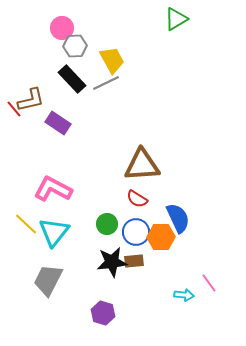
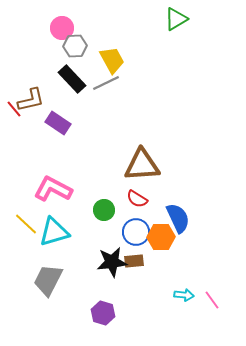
green circle: moved 3 px left, 14 px up
cyan triangle: rotated 36 degrees clockwise
pink line: moved 3 px right, 17 px down
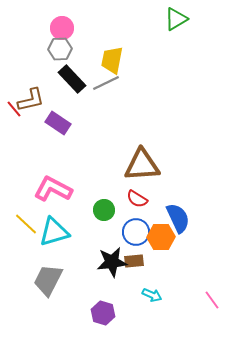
gray hexagon: moved 15 px left, 3 px down
yellow trapezoid: rotated 140 degrees counterclockwise
cyan arrow: moved 32 px left; rotated 18 degrees clockwise
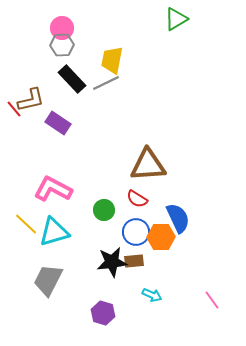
gray hexagon: moved 2 px right, 4 px up
brown triangle: moved 6 px right
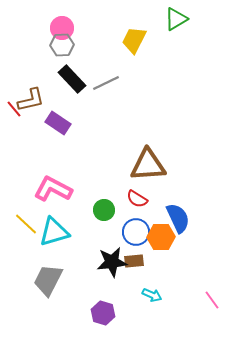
yellow trapezoid: moved 22 px right, 20 px up; rotated 16 degrees clockwise
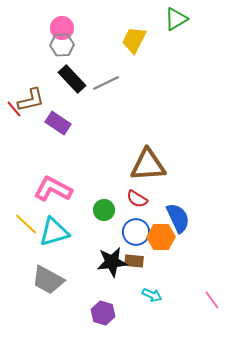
brown rectangle: rotated 12 degrees clockwise
gray trapezoid: rotated 88 degrees counterclockwise
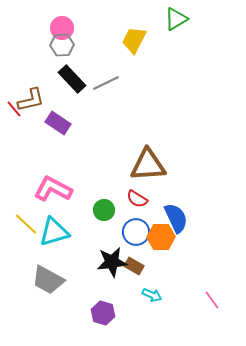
blue semicircle: moved 2 px left
brown rectangle: moved 5 px down; rotated 24 degrees clockwise
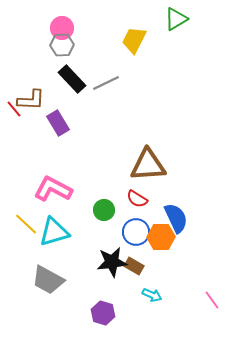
brown L-shape: rotated 16 degrees clockwise
purple rectangle: rotated 25 degrees clockwise
